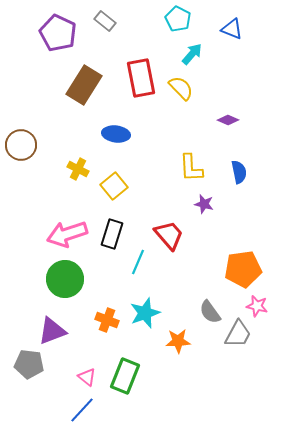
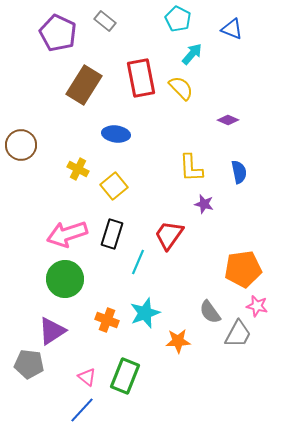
red trapezoid: rotated 104 degrees counterclockwise
purple triangle: rotated 12 degrees counterclockwise
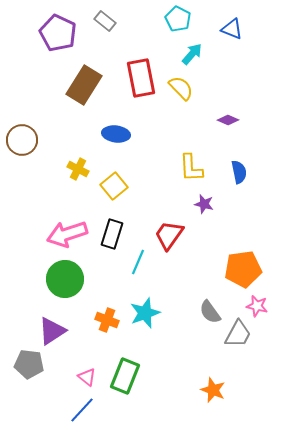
brown circle: moved 1 px right, 5 px up
orange star: moved 35 px right, 49 px down; rotated 25 degrees clockwise
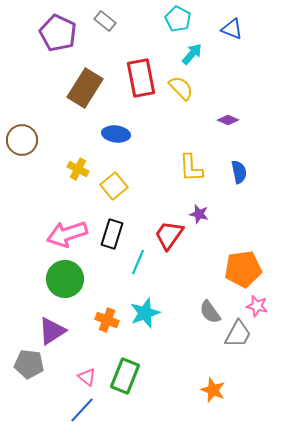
brown rectangle: moved 1 px right, 3 px down
purple star: moved 5 px left, 10 px down
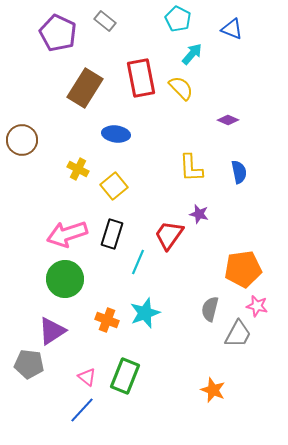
gray semicircle: moved 3 px up; rotated 50 degrees clockwise
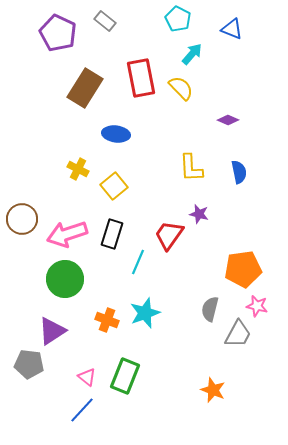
brown circle: moved 79 px down
